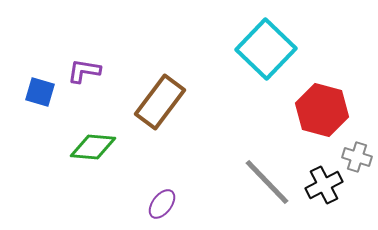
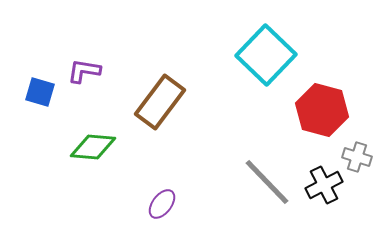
cyan square: moved 6 px down
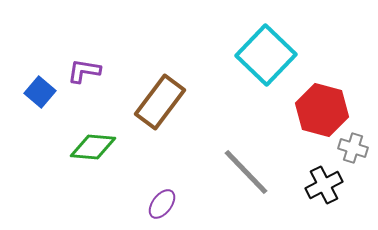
blue square: rotated 24 degrees clockwise
gray cross: moved 4 px left, 9 px up
gray line: moved 21 px left, 10 px up
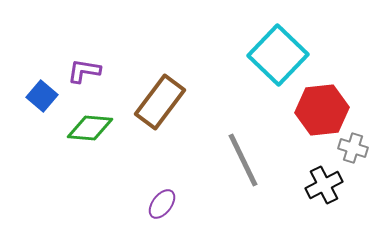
cyan square: moved 12 px right
blue square: moved 2 px right, 4 px down
red hexagon: rotated 21 degrees counterclockwise
green diamond: moved 3 px left, 19 px up
gray line: moved 3 px left, 12 px up; rotated 18 degrees clockwise
